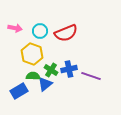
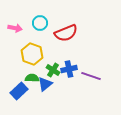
cyan circle: moved 8 px up
green cross: moved 2 px right
green semicircle: moved 1 px left, 2 px down
blue rectangle: rotated 12 degrees counterclockwise
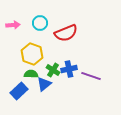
pink arrow: moved 2 px left, 3 px up; rotated 16 degrees counterclockwise
green semicircle: moved 1 px left, 4 px up
blue triangle: moved 1 px left
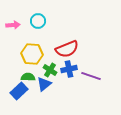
cyan circle: moved 2 px left, 2 px up
red semicircle: moved 1 px right, 16 px down
yellow hexagon: rotated 15 degrees counterclockwise
green cross: moved 3 px left
green semicircle: moved 3 px left, 3 px down
